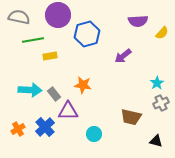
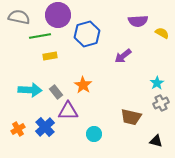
yellow semicircle: rotated 104 degrees counterclockwise
green line: moved 7 px right, 4 px up
orange star: rotated 24 degrees clockwise
gray rectangle: moved 2 px right, 2 px up
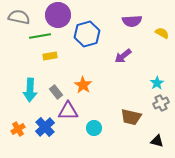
purple semicircle: moved 6 px left
cyan arrow: rotated 90 degrees clockwise
cyan circle: moved 6 px up
black triangle: moved 1 px right
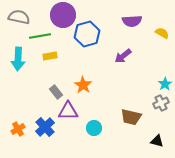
purple circle: moved 5 px right
cyan star: moved 8 px right, 1 px down
cyan arrow: moved 12 px left, 31 px up
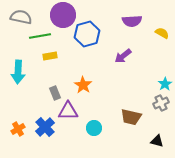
gray semicircle: moved 2 px right
cyan arrow: moved 13 px down
gray rectangle: moved 1 px left, 1 px down; rotated 16 degrees clockwise
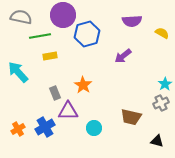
cyan arrow: rotated 135 degrees clockwise
blue cross: rotated 12 degrees clockwise
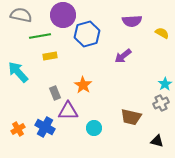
gray semicircle: moved 2 px up
blue cross: rotated 30 degrees counterclockwise
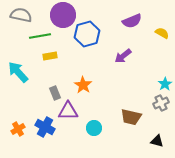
purple semicircle: rotated 18 degrees counterclockwise
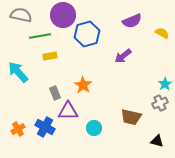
gray cross: moved 1 px left
